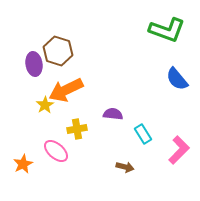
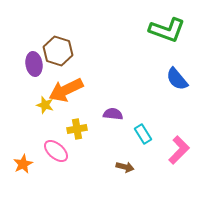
yellow star: rotated 24 degrees counterclockwise
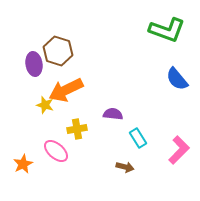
cyan rectangle: moved 5 px left, 4 px down
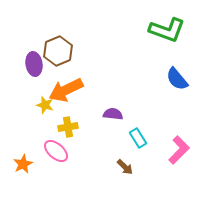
brown hexagon: rotated 20 degrees clockwise
yellow cross: moved 9 px left, 2 px up
brown arrow: rotated 30 degrees clockwise
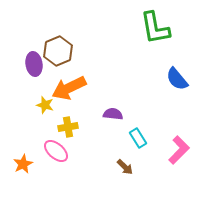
green L-shape: moved 12 px left, 2 px up; rotated 60 degrees clockwise
orange arrow: moved 3 px right, 2 px up
